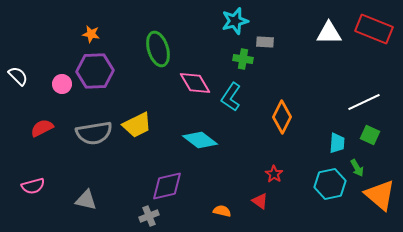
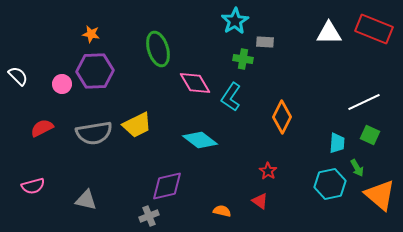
cyan star: rotated 16 degrees counterclockwise
red star: moved 6 px left, 3 px up
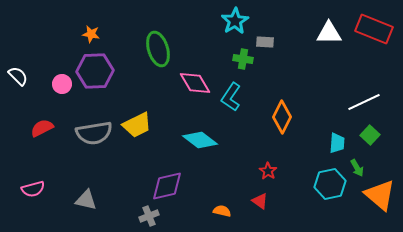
green square: rotated 18 degrees clockwise
pink semicircle: moved 3 px down
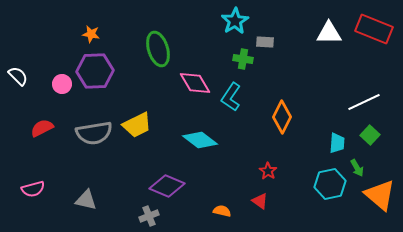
purple diamond: rotated 36 degrees clockwise
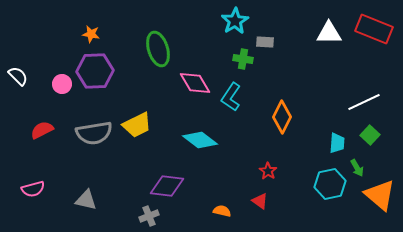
red semicircle: moved 2 px down
purple diamond: rotated 16 degrees counterclockwise
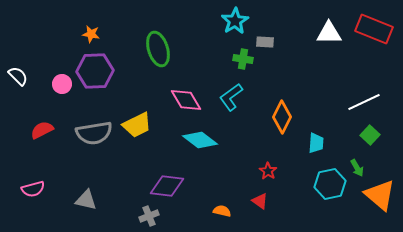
pink diamond: moved 9 px left, 17 px down
cyan L-shape: rotated 20 degrees clockwise
cyan trapezoid: moved 21 px left
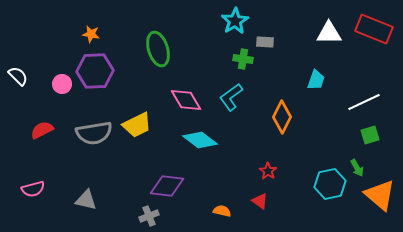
green square: rotated 30 degrees clockwise
cyan trapezoid: moved 63 px up; rotated 15 degrees clockwise
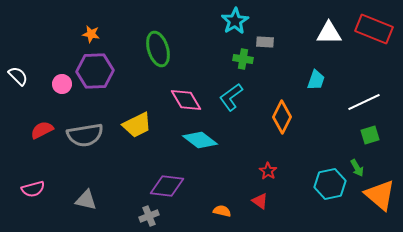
gray semicircle: moved 9 px left, 2 px down
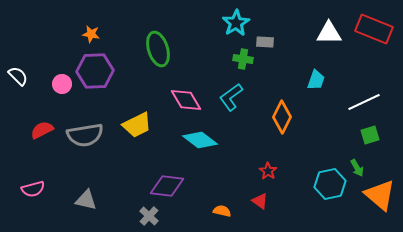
cyan star: moved 1 px right, 2 px down
gray cross: rotated 24 degrees counterclockwise
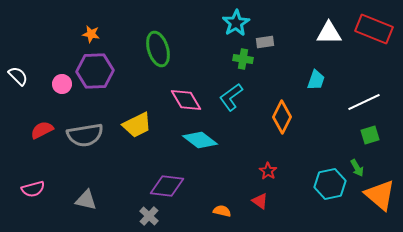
gray rectangle: rotated 12 degrees counterclockwise
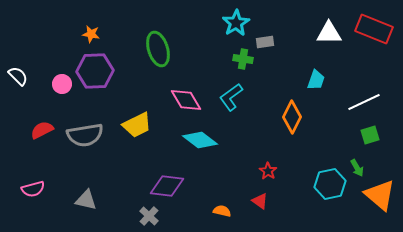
orange diamond: moved 10 px right
